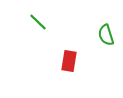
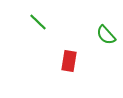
green semicircle: rotated 25 degrees counterclockwise
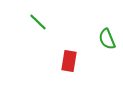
green semicircle: moved 1 px right, 4 px down; rotated 20 degrees clockwise
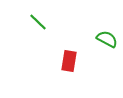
green semicircle: rotated 140 degrees clockwise
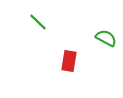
green semicircle: moved 1 px left, 1 px up
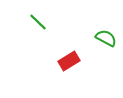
red rectangle: rotated 50 degrees clockwise
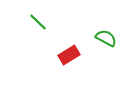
red rectangle: moved 6 px up
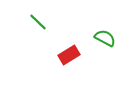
green semicircle: moved 1 px left
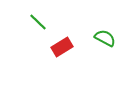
red rectangle: moved 7 px left, 8 px up
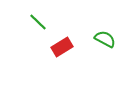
green semicircle: moved 1 px down
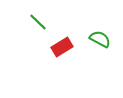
green semicircle: moved 5 px left
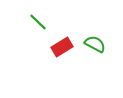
green semicircle: moved 5 px left, 5 px down
